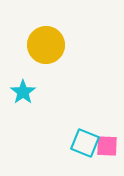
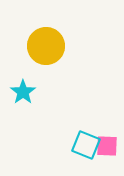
yellow circle: moved 1 px down
cyan square: moved 1 px right, 2 px down
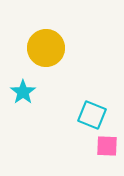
yellow circle: moved 2 px down
cyan square: moved 6 px right, 30 px up
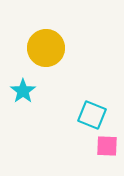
cyan star: moved 1 px up
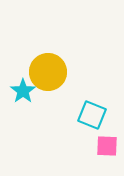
yellow circle: moved 2 px right, 24 px down
